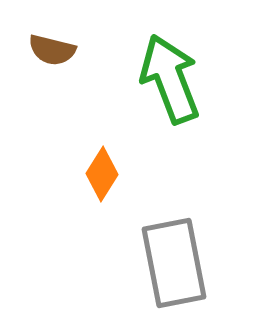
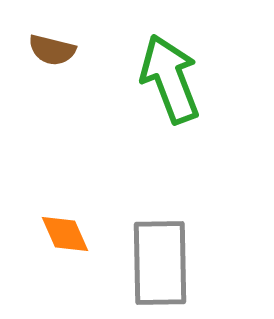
orange diamond: moved 37 px left, 60 px down; rotated 56 degrees counterclockwise
gray rectangle: moved 14 px left; rotated 10 degrees clockwise
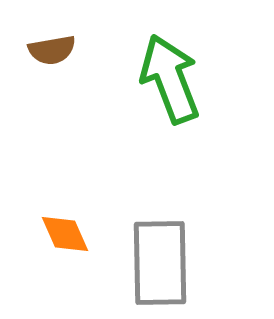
brown semicircle: rotated 24 degrees counterclockwise
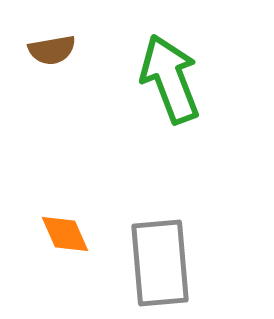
gray rectangle: rotated 4 degrees counterclockwise
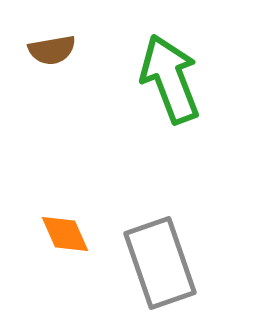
gray rectangle: rotated 14 degrees counterclockwise
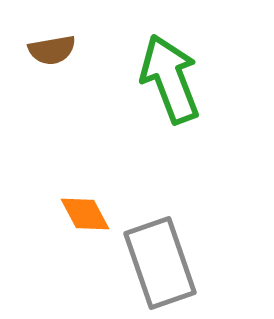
orange diamond: moved 20 px right, 20 px up; rotated 4 degrees counterclockwise
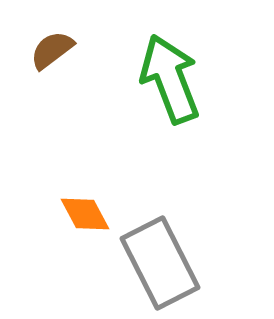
brown semicircle: rotated 153 degrees clockwise
gray rectangle: rotated 8 degrees counterclockwise
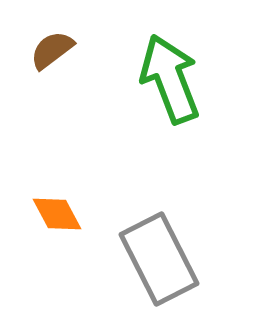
orange diamond: moved 28 px left
gray rectangle: moved 1 px left, 4 px up
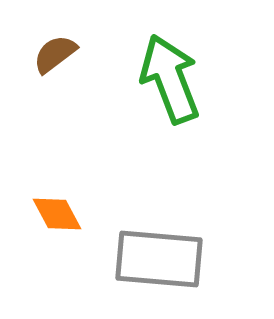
brown semicircle: moved 3 px right, 4 px down
gray rectangle: rotated 58 degrees counterclockwise
